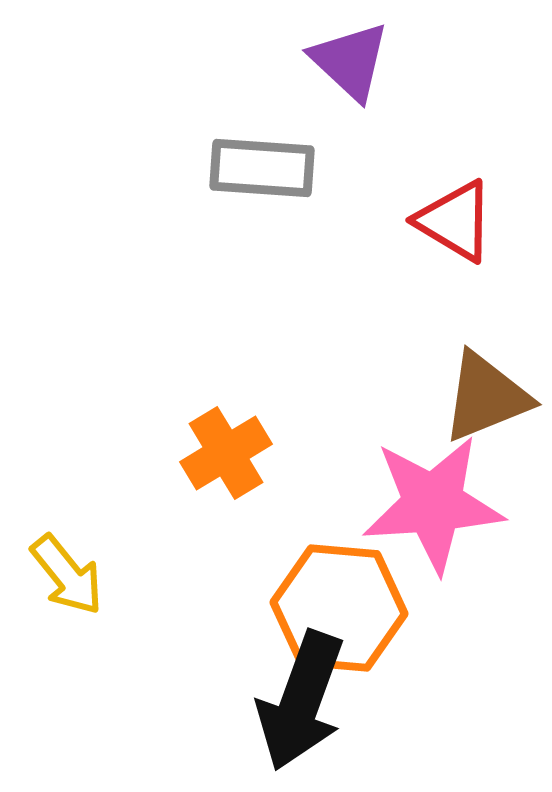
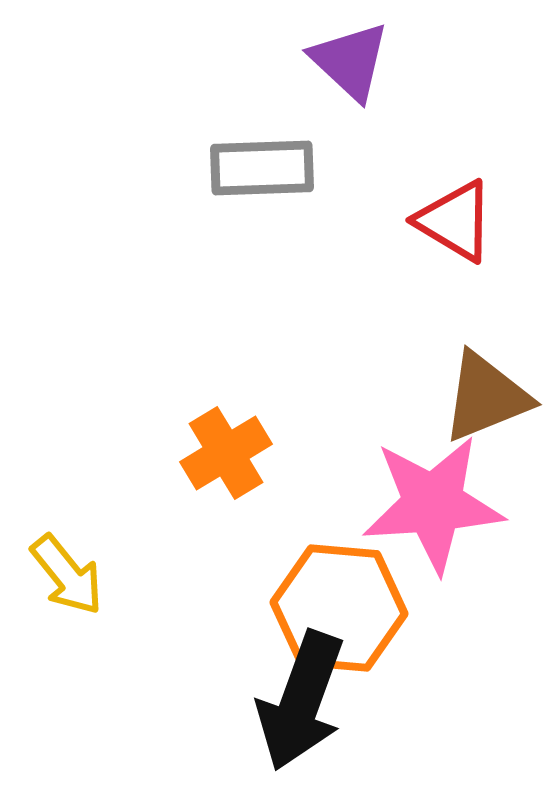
gray rectangle: rotated 6 degrees counterclockwise
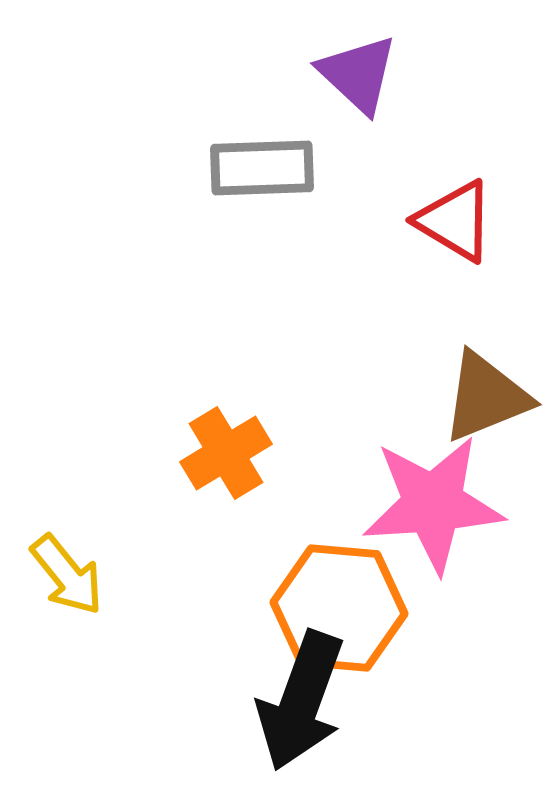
purple triangle: moved 8 px right, 13 px down
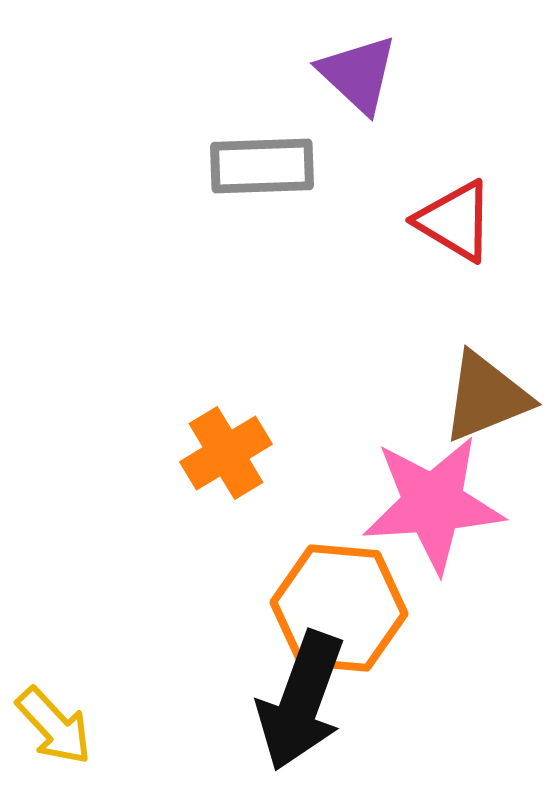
gray rectangle: moved 2 px up
yellow arrow: moved 13 px left, 151 px down; rotated 4 degrees counterclockwise
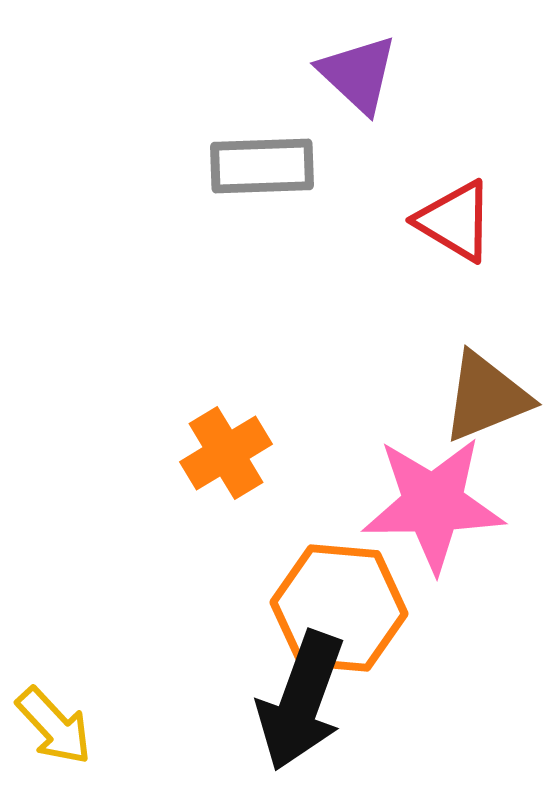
pink star: rotated 3 degrees clockwise
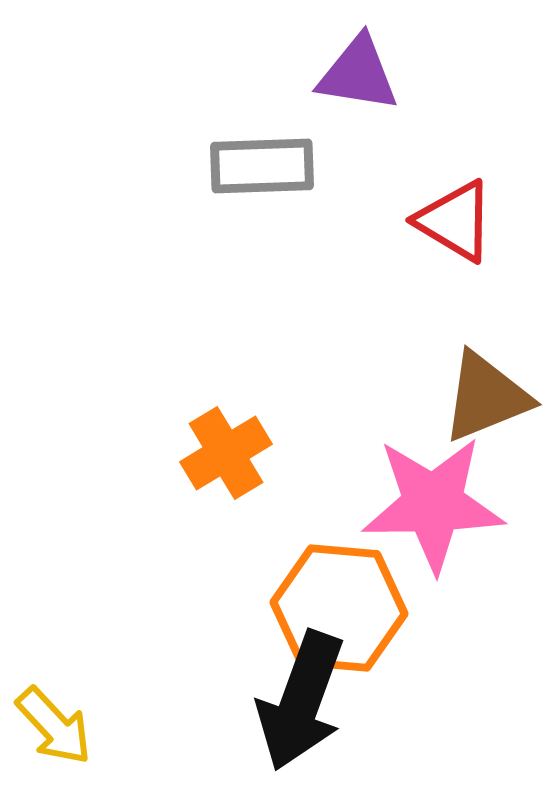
purple triangle: rotated 34 degrees counterclockwise
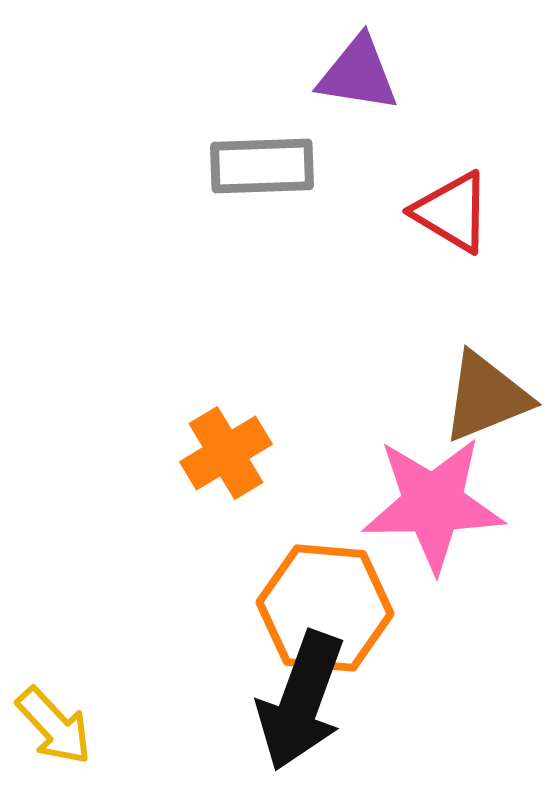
red triangle: moved 3 px left, 9 px up
orange hexagon: moved 14 px left
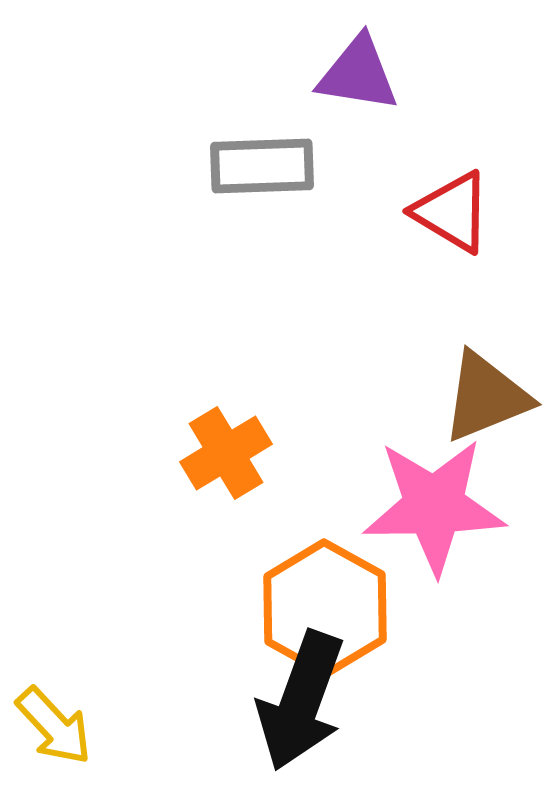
pink star: moved 1 px right, 2 px down
orange hexagon: rotated 24 degrees clockwise
